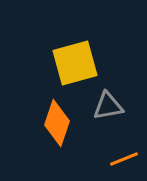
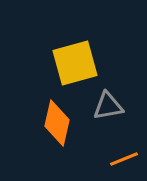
orange diamond: rotated 6 degrees counterclockwise
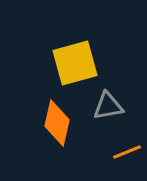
orange line: moved 3 px right, 7 px up
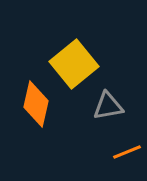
yellow square: moved 1 px left, 1 px down; rotated 24 degrees counterclockwise
orange diamond: moved 21 px left, 19 px up
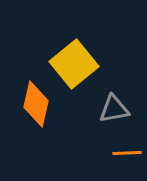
gray triangle: moved 6 px right, 3 px down
orange line: moved 1 px down; rotated 20 degrees clockwise
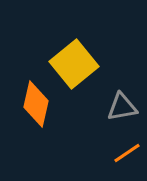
gray triangle: moved 8 px right, 2 px up
orange line: rotated 32 degrees counterclockwise
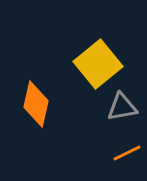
yellow square: moved 24 px right
orange line: rotated 8 degrees clockwise
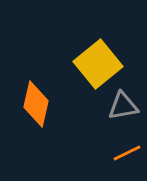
gray triangle: moved 1 px right, 1 px up
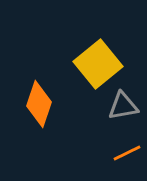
orange diamond: moved 3 px right; rotated 6 degrees clockwise
